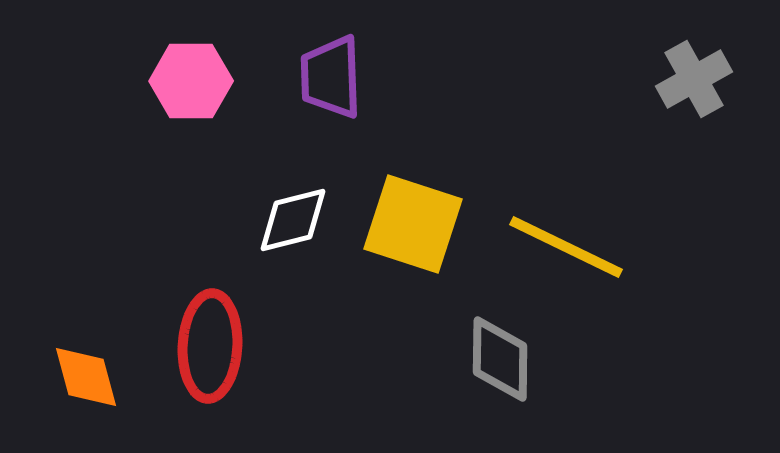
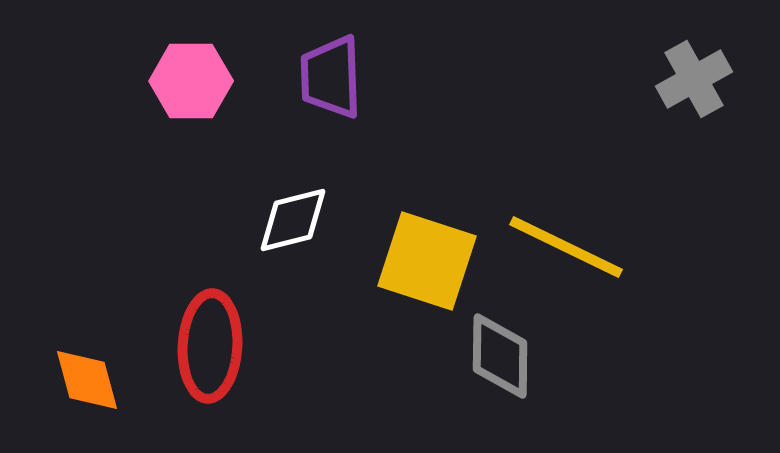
yellow square: moved 14 px right, 37 px down
gray diamond: moved 3 px up
orange diamond: moved 1 px right, 3 px down
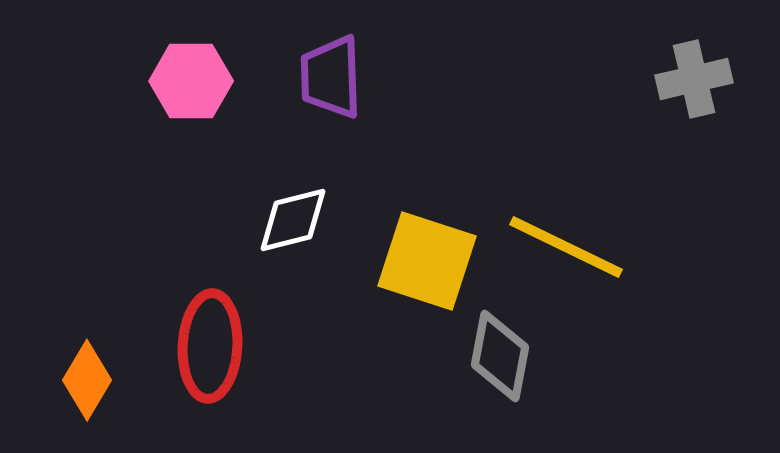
gray cross: rotated 16 degrees clockwise
gray diamond: rotated 10 degrees clockwise
orange diamond: rotated 46 degrees clockwise
